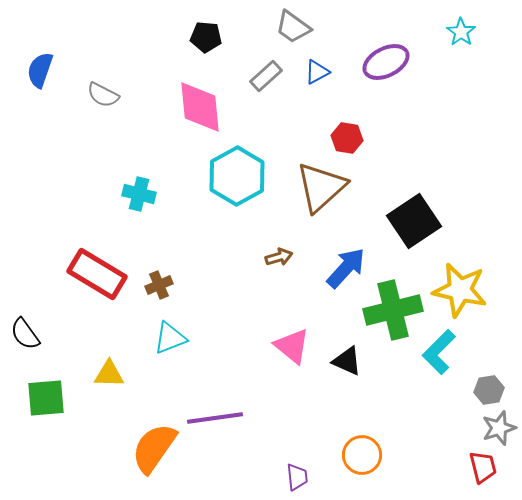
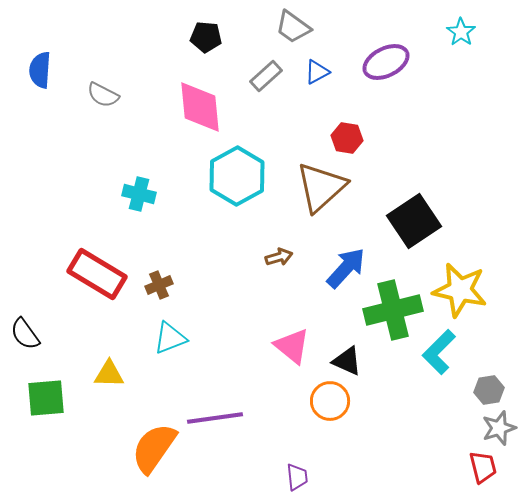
blue semicircle: rotated 15 degrees counterclockwise
orange circle: moved 32 px left, 54 px up
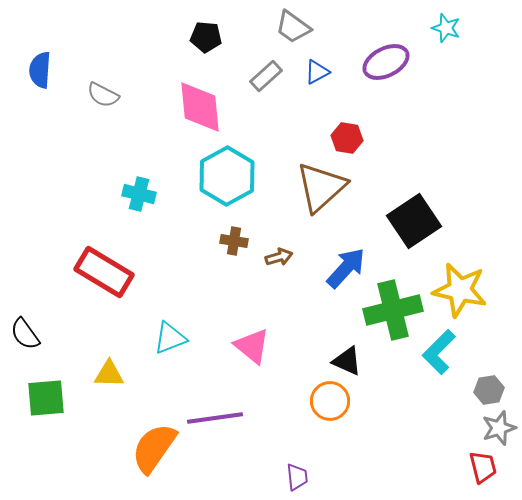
cyan star: moved 15 px left, 4 px up; rotated 16 degrees counterclockwise
cyan hexagon: moved 10 px left
red rectangle: moved 7 px right, 2 px up
brown cross: moved 75 px right, 44 px up; rotated 32 degrees clockwise
pink triangle: moved 40 px left
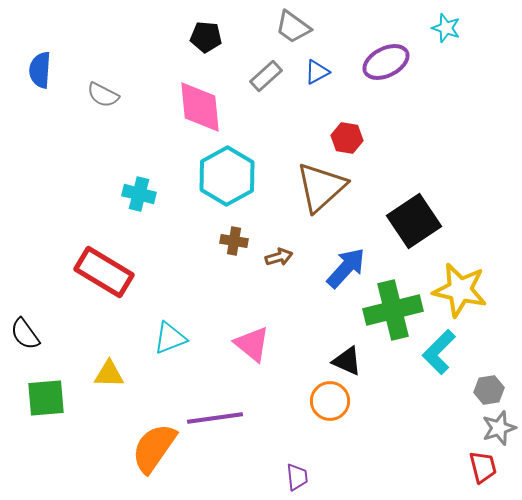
pink triangle: moved 2 px up
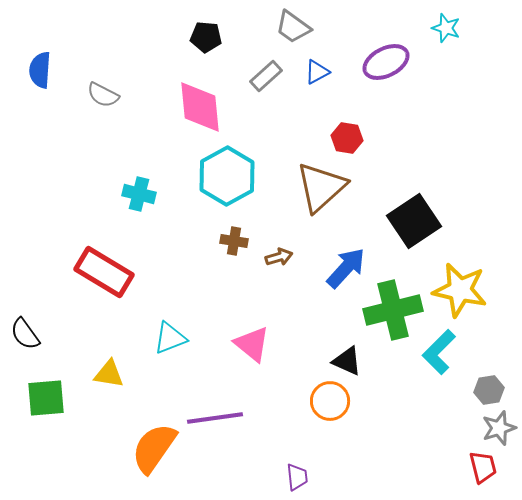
yellow triangle: rotated 8 degrees clockwise
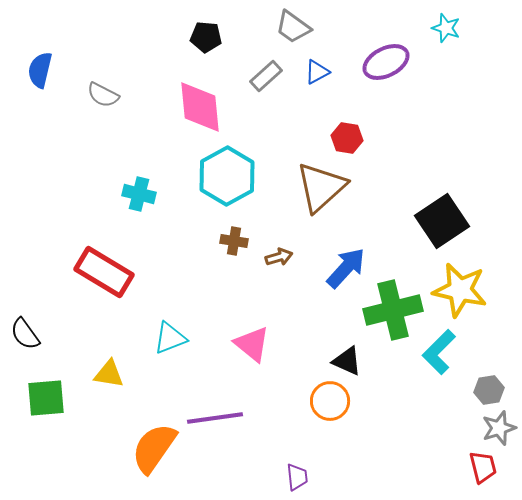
blue semicircle: rotated 9 degrees clockwise
black square: moved 28 px right
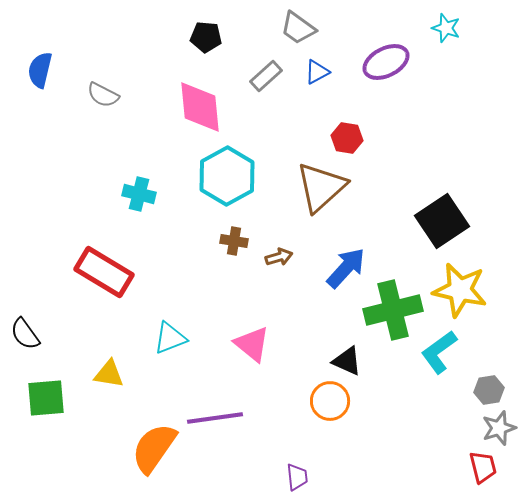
gray trapezoid: moved 5 px right, 1 px down
cyan L-shape: rotated 9 degrees clockwise
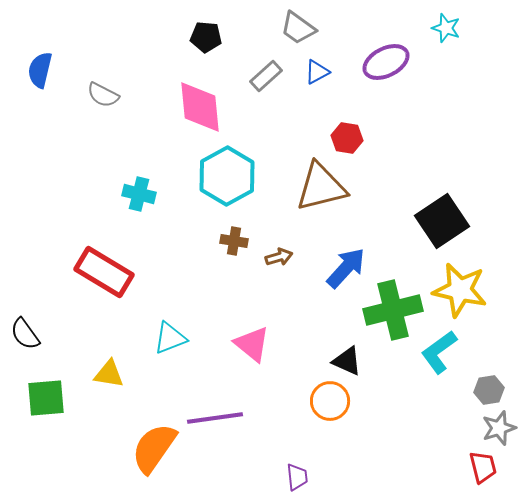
brown triangle: rotated 28 degrees clockwise
